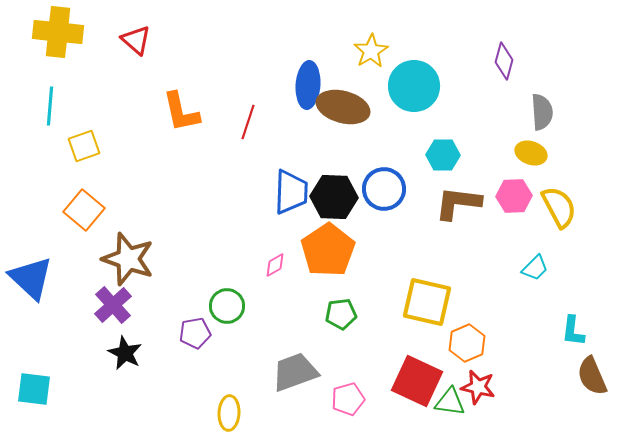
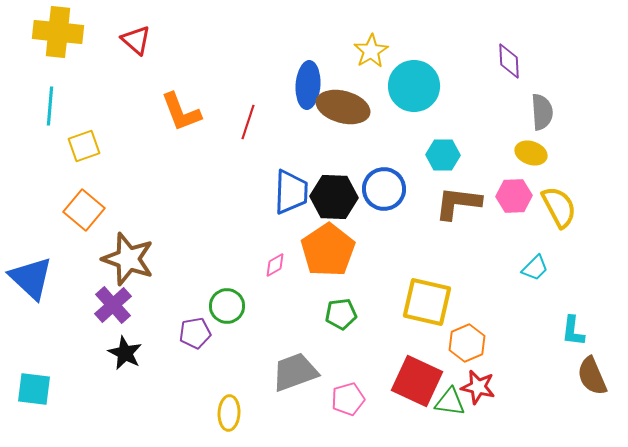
purple diamond at (504, 61): moved 5 px right; rotated 18 degrees counterclockwise
orange L-shape at (181, 112): rotated 9 degrees counterclockwise
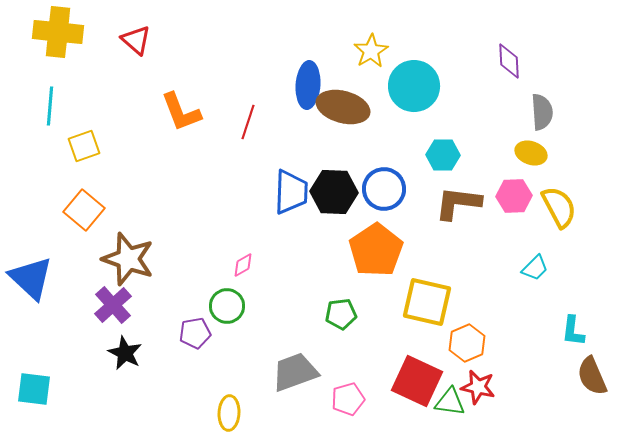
black hexagon at (334, 197): moved 5 px up
orange pentagon at (328, 250): moved 48 px right
pink diamond at (275, 265): moved 32 px left
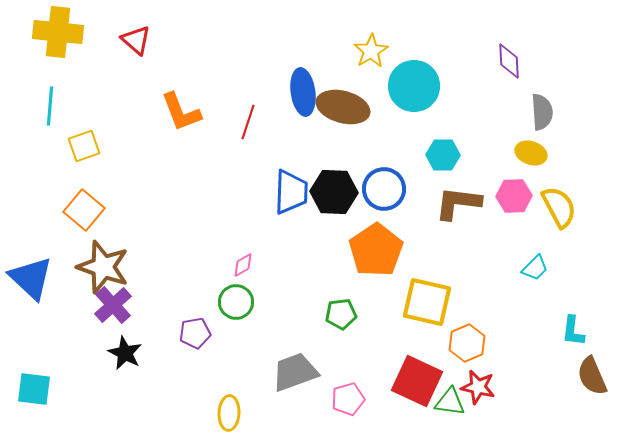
blue ellipse at (308, 85): moved 5 px left, 7 px down; rotated 12 degrees counterclockwise
brown star at (128, 259): moved 25 px left, 8 px down
green circle at (227, 306): moved 9 px right, 4 px up
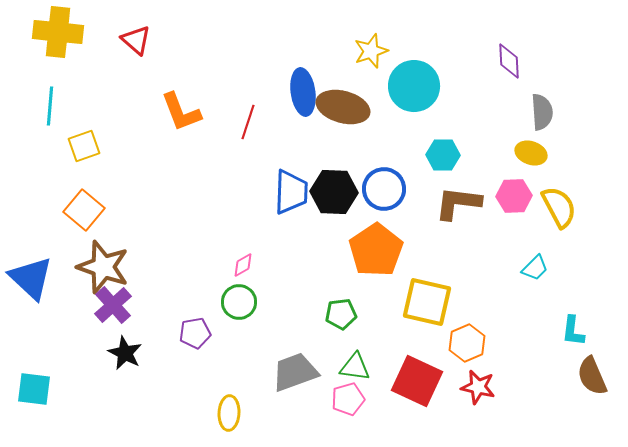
yellow star at (371, 51): rotated 12 degrees clockwise
green circle at (236, 302): moved 3 px right
green triangle at (450, 402): moved 95 px left, 35 px up
